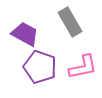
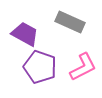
gray rectangle: rotated 36 degrees counterclockwise
pink L-shape: rotated 16 degrees counterclockwise
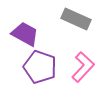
gray rectangle: moved 6 px right, 3 px up
pink L-shape: rotated 20 degrees counterclockwise
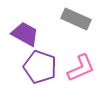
pink L-shape: moved 2 px left, 1 px down; rotated 24 degrees clockwise
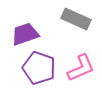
purple trapezoid: rotated 48 degrees counterclockwise
purple pentagon: moved 1 px left, 1 px down
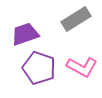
gray rectangle: rotated 56 degrees counterclockwise
pink L-shape: moved 1 px right, 1 px up; rotated 52 degrees clockwise
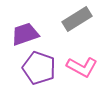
gray rectangle: moved 1 px right
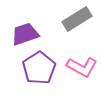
purple pentagon: rotated 20 degrees clockwise
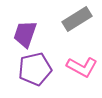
purple trapezoid: rotated 52 degrees counterclockwise
purple pentagon: moved 4 px left, 1 px down; rotated 20 degrees clockwise
